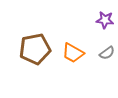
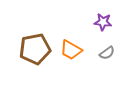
purple star: moved 2 px left, 2 px down
orange trapezoid: moved 2 px left, 3 px up
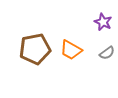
purple star: rotated 18 degrees clockwise
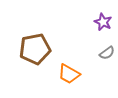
orange trapezoid: moved 2 px left, 24 px down
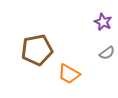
brown pentagon: moved 2 px right, 1 px down
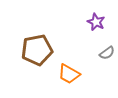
purple star: moved 7 px left
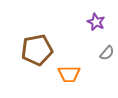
gray semicircle: rotated 14 degrees counterclockwise
orange trapezoid: rotated 30 degrees counterclockwise
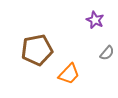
purple star: moved 1 px left, 2 px up
orange trapezoid: rotated 45 degrees counterclockwise
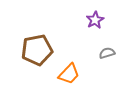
purple star: rotated 18 degrees clockwise
gray semicircle: rotated 147 degrees counterclockwise
